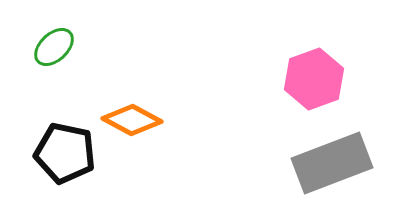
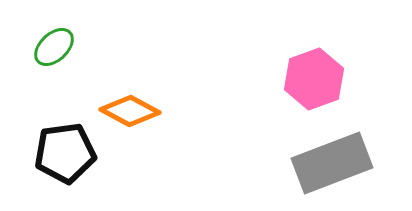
orange diamond: moved 2 px left, 9 px up
black pentagon: rotated 20 degrees counterclockwise
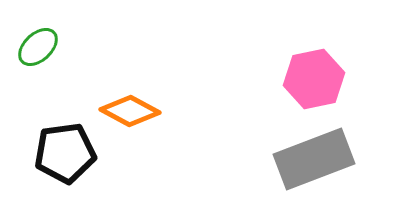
green ellipse: moved 16 px left
pink hexagon: rotated 8 degrees clockwise
gray rectangle: moved 18 px left, 4 px up
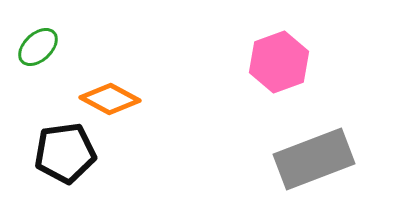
pink hexagon: moved 35 px left, 17 px up; rotated 8 degrees counterclockwise
orange diamond: moved 20 px left, 12 px up
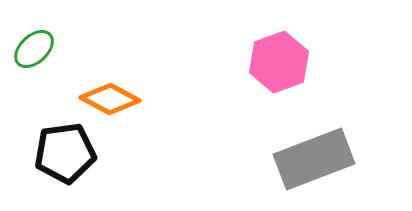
green ellipse: moved 4 px left, 2 px down
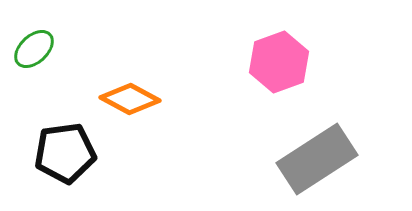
orange diamond: moved 20 px right
gray rectangle: moved 3 px right; rotated 12 degrees counterclockwise
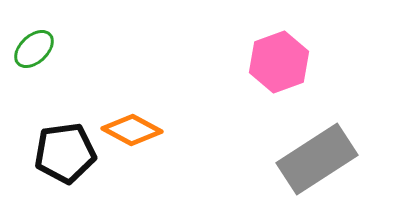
orange diamond: moved 2 px right, 31 px down
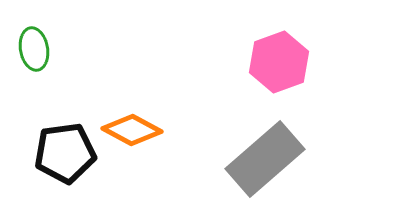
green ellipse: rotated 57 degrees counterclockwise
gray rectangle: moved 52 px left; rotated 8 degrees counterclockwise
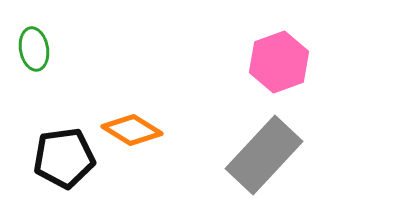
orange diamond: rotated 4 degrees clockwise
black pentagon: moved 1 px left, 5 px down
gray rectangle: moved 1 px left, 4 px up; rotated 6 degrees counterclockwise
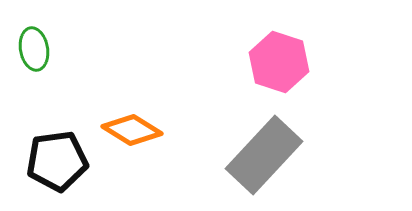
pink hexagon: rotated 22 degrees counterclockwise
black pentagon: moved 7 px left, 3 px down
